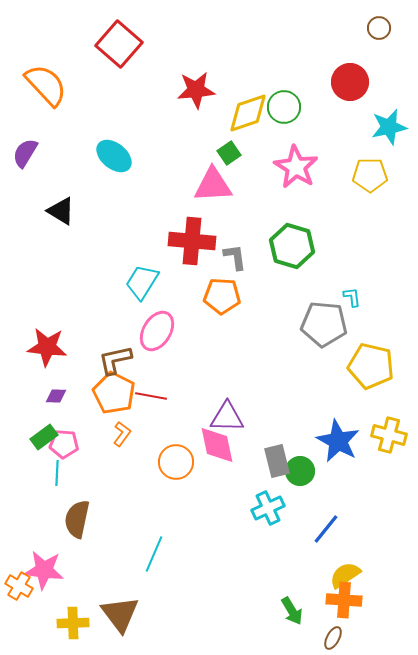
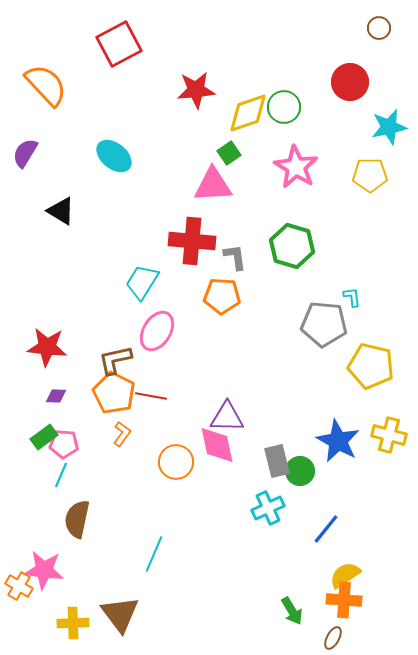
red square at (119, 44): rotated 21 degrees clockwise
cyan line at (57, 473): moved 4 px right, 2 px down; rotated 20 degrees clockwise
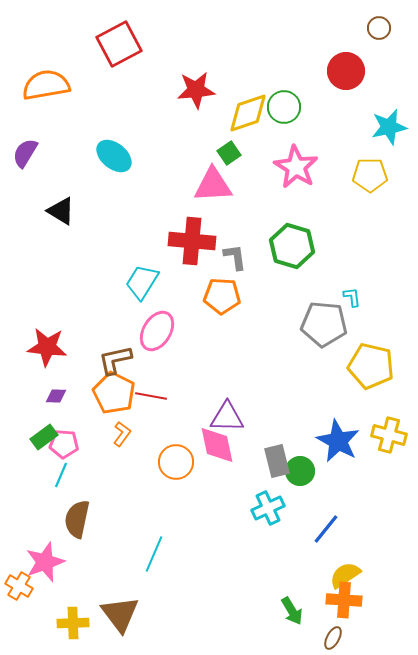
red circle at (350, 82): moved 4 px left, 11 px up
orange semicircle at (46, 85): rotated 57 degrees counterclockwise
pink star at (44, 570): moved 1 px right, 8 px up; rotated 27 degrees counterclockwise
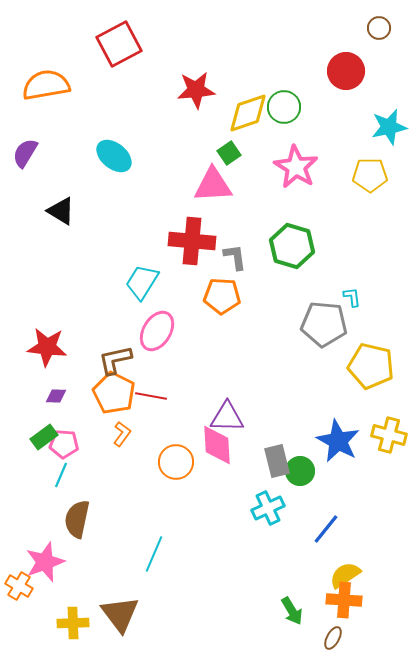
pink diamond at (217, 445): rotated 9 degrees clockwise
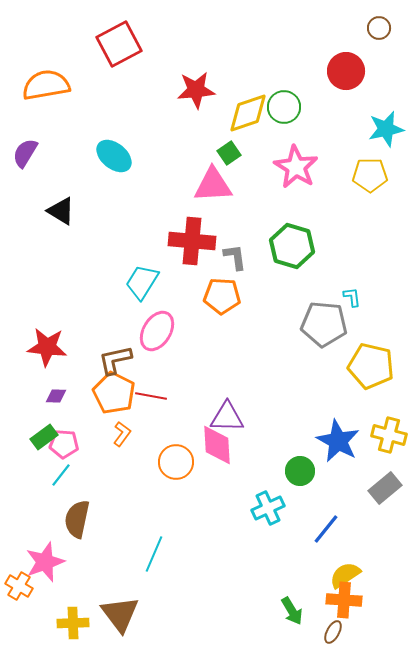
cyan star at (389, 127): moved 3 px left, 2 px down
gray rectangle at (277, 461): moved 108 px right, 27 px down; rotated 64 degrees clockwise
cyan line at (61, 475): rotated 15 degrees clockwise
brown ellipse at (333, 638): moved 6 px up
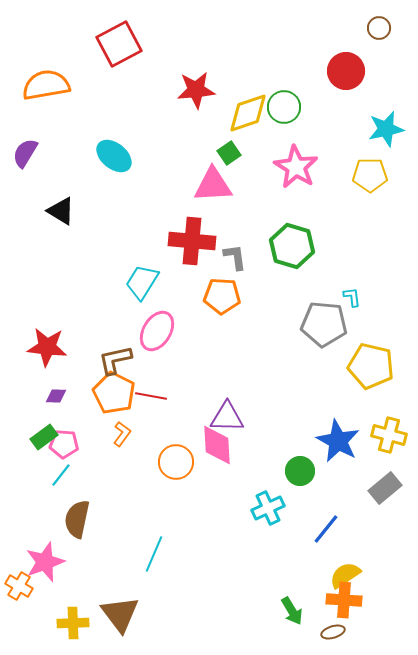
brown ellipse at (333, 632): rotated 45 degrees clockwise
